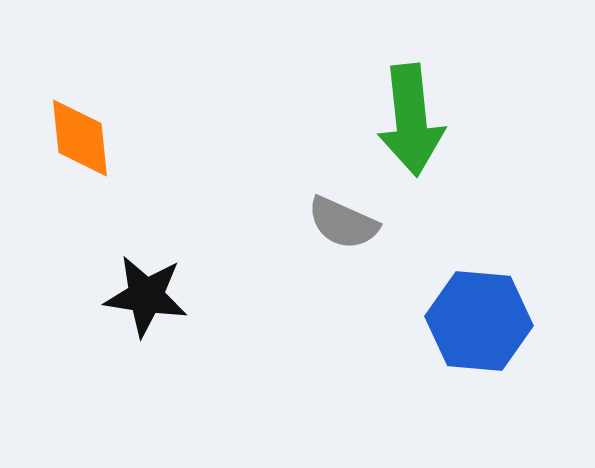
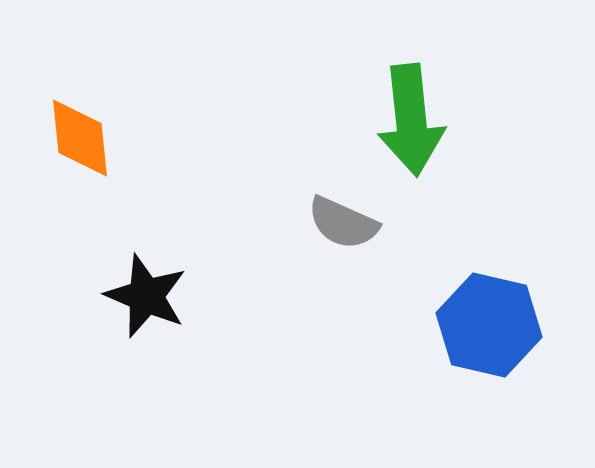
black star: rotated 14 degrees clockwise
blue hexagon: moved 10 px right, 4 px down; rotated 8 degrees clockwise
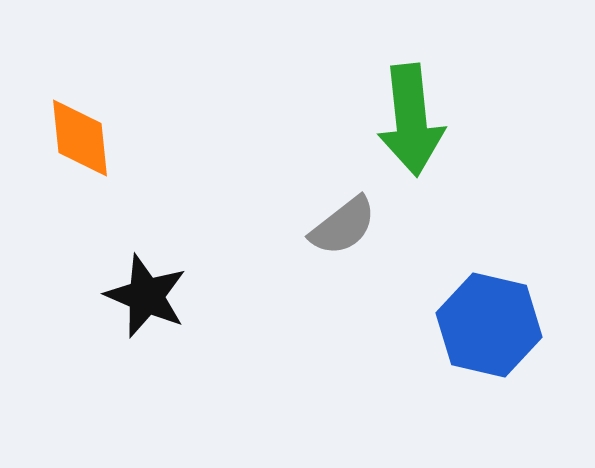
gray semicircle: moved 3 px down; rotated 62 degrees counterclockwise
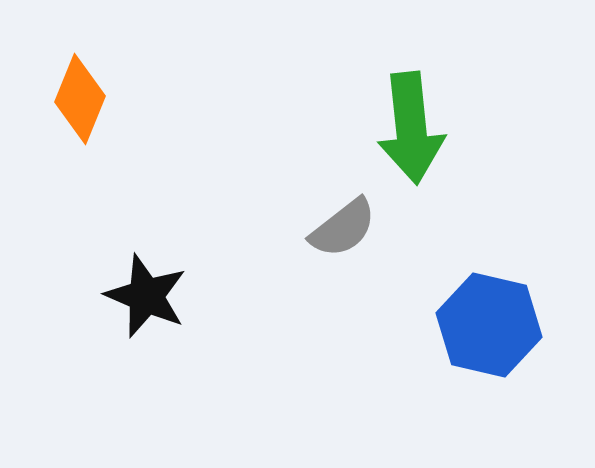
green arrow: moved 8 px down
orange diamond: moved 39 px up; rotated 28 degrees clockwise
gray semicircle: moved 2 px down
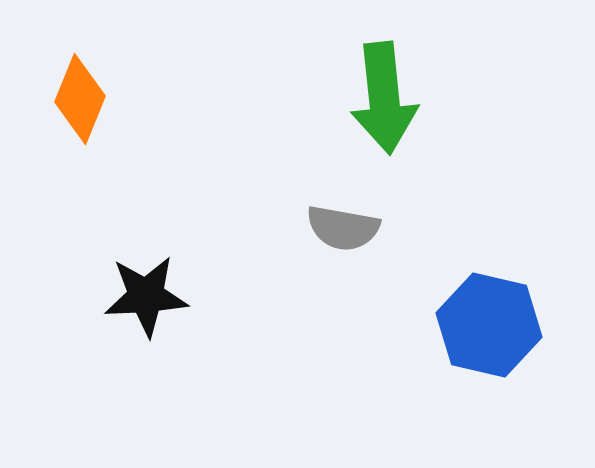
green arrow: moved 27 px left, 30 px up
gray semicircle: rotated 48 degrees clockwise
black star: rotated 26 degrees counterclockwise
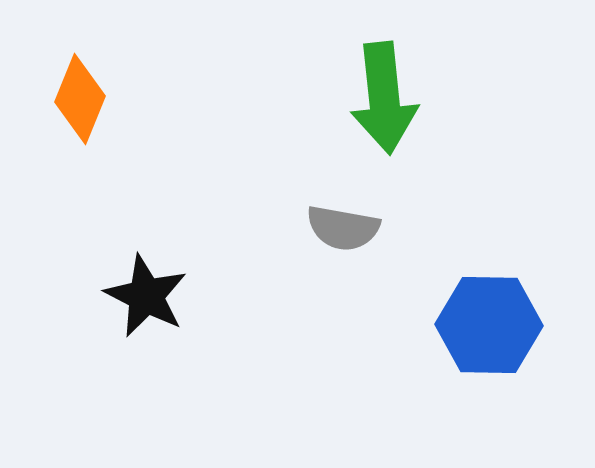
black star: rotated 30 degrees clockwise
blue hexagon: rotated 12 degrees counterclockwise
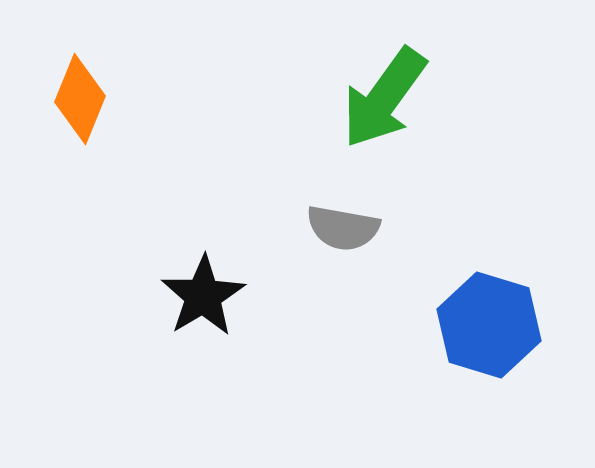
green arrow: rotated 42 degrees clockwise
black star: moved 57 px right; rotated 14 degrees clockwise
blue hexagon: rotated 16 degrees clockwise
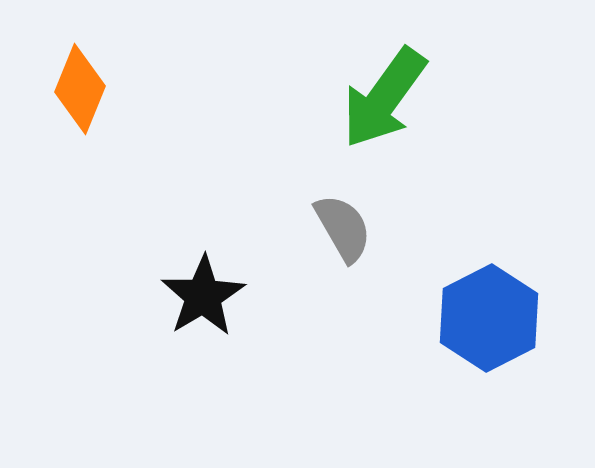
orange diamond: moved 10 px up
gray semicircle: rotated 130 degrees counterclockwise
blue hexagon: moved 7 px up; rotated 16 degrees clockwise
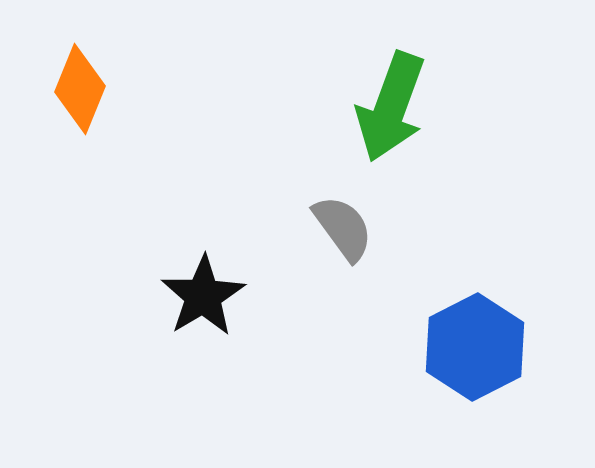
green arrow: moved 7 px right, 9 px down; rotated 16 degrees counterclockwise
gray semicircle: rotated 6 degrees counterclockwise
blue hexagon: moved 14 px left, 29 px down
